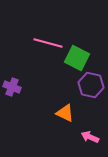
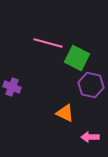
pink arrow: rotated 24 degrees counterclockwise
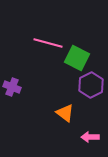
purple hexagon: rotated 20 degrees clockwise
orange triangle: rotated 12 degrees clockwise
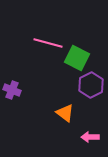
purple cross: moved 3 px down
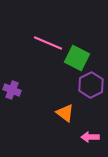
pink line: rotated 8 degrees clockwise
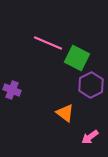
pink arrow: rotated 36 degrees counterclockwise
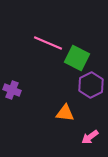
orange triangle: rotated 30 degrees counterclockwise
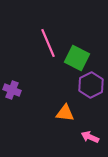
pink line: rotated 44 degrees clockwise
pink arrow: rotated 60 degrees clockwise
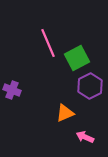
green square: rotated 35 degrees clockwise
purple hexagon: moved 1 px left, 1 px down
orange triangle: rotated 30 degrees counterclockwise
pink arrow: moved 5 px left
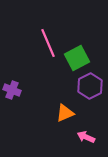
pink arrow: moved 1 px right
